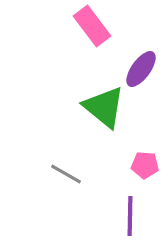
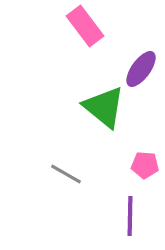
pink rectangle: moved 7 px left
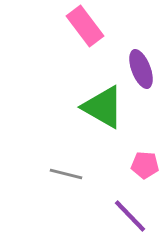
purple ellipse: rotated 57 degrees counterclockwise
green triangle: moved 1 px left; rotated 9 degrees counterclockwise
gray line: rotated 16 degrees counterclockwise
purple line: rotated 45 degrees counterclockwise
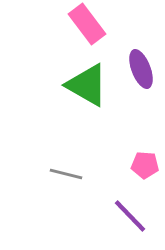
pink rectangle: moved 2 px right, 2 px up
green triangle: moved 16 px left, 22 px up
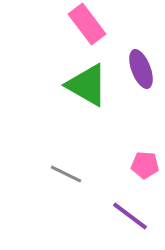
gray line: rotated 12 degrees clockwise
purple line: rotated 9 degrees counterclockwise
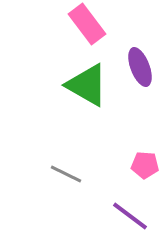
purple ellipse: moved 1 px left, 2 px up
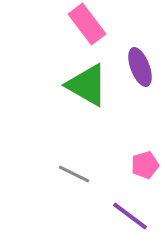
pink pentagon: rotated 20 degrees counterclockwise
gray line: moved 8 px right
